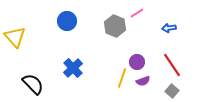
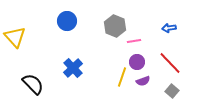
pink line: moved 3 px left, 28 px down; rotated 24 degrees clockwise
red line: moved 2 px left, 2 px up; rotated 10 degrees counterclockwise
yellow line: moved 1 px up
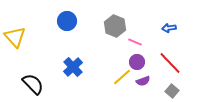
pink line: moved 1 px right, 1 px down; rotated 32 degrees clockwise
blue cross: moved 1 px up
yellow line: rotated 30 degrees clockwise
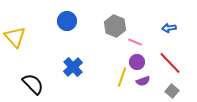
yellow line: rotated 30 degrees counterclockwise
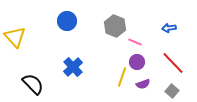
red line: moved 3 px right
purple semicircle: moved 3 px down
